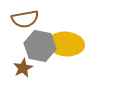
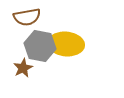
brown semicircle: moved 2 px right, 2 px up
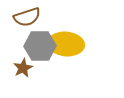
brown semicircle: rotated 8 degrees counterclockwise
gray hexagon: rotated 12 degrees counterclockwise
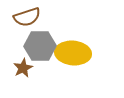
yellow ellipse: moved 7 px right, 9 px down
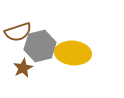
brown semicircle: moved 9 px left, 15 px down
gray hexagon: rotated 12 degrees counterclockwise
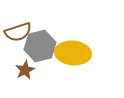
brown star: moved 2 px right, 2 px down
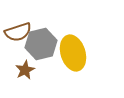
gray hexagon: moved 1 px right, 2 px up
yellow ellipse: rotated 68 degrees clockwise
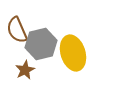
brown semicircle: moved 1 px left, 2 px up; rotated 84 degrees clockwise
